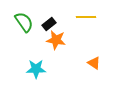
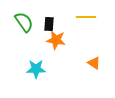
black rectangle: rotated 48 degrees counterclockwise
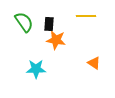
yellow line: moved 1 px up
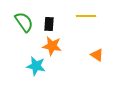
orange star: moved 4 px left, 6 px down
orange triangle: moved 3 px right, 8 px up
cyan star: moved 3 px up; rotated 12 degrees clockwise
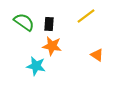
yellow line: rotated 36 degrees counterclockwise
green semicircle: rotated 20 degrees counterclockwise
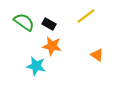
black rectangle: rotated 64 degrees counterclockwise
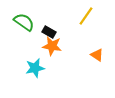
yellow line: rotated 18 degrees counterclockwise
black rectangle: moved 8 px down
cyan star: moved 1 px left, 2 px down; rotated 24 degrees counterclockwise
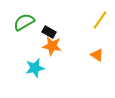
yellow line: moved 14 px right, 4 px down
green semicircle: rotated 65 degrees counterclockwise
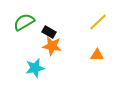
yellow line: moved 2 px left, 2 px down; rotated 12 degrees clockwise
orange triangle: rotated 32 degrees counterclockwise
